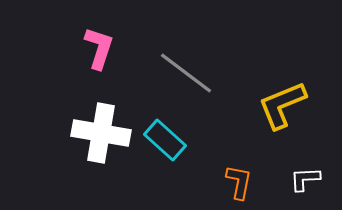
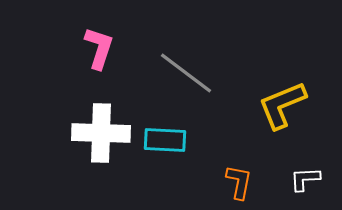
white cross: rotated 8 degrees counterclockwise
cyan rectangle: rotated 39 degrees counterclockwise
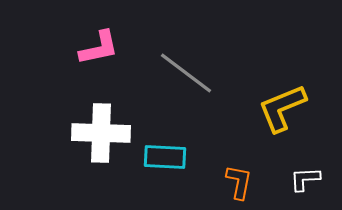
pink L-shape: rotated 60 degrees clockwise
yellow L-shape: moved 3 px down
cyan rectangle: moved 17 px down
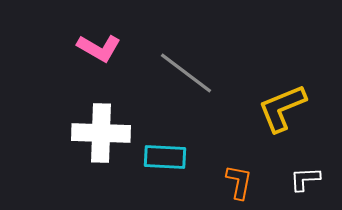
pink L-shape: rotated 42 degrees clockwise
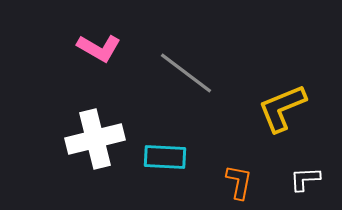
white cross: moved 6 px left, 6 px down; rotated 16 degrees counterclockwise
